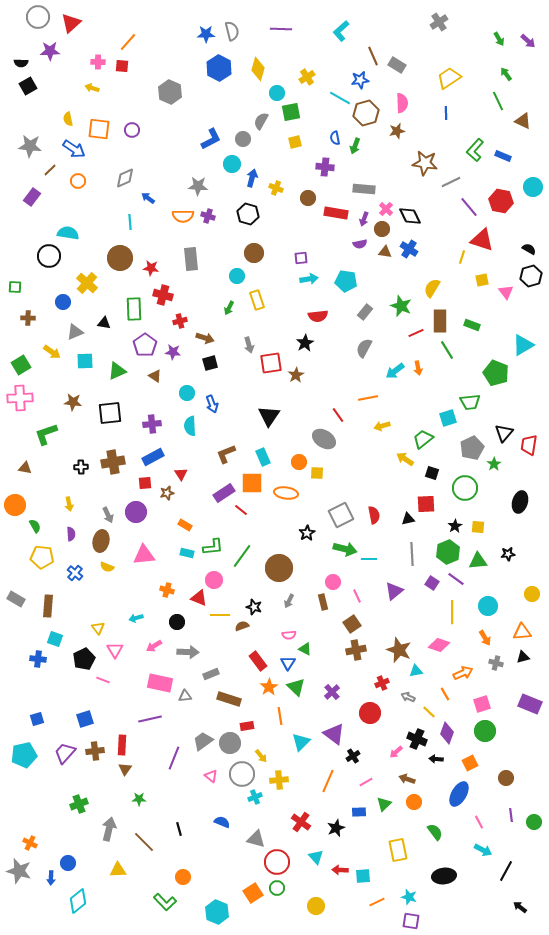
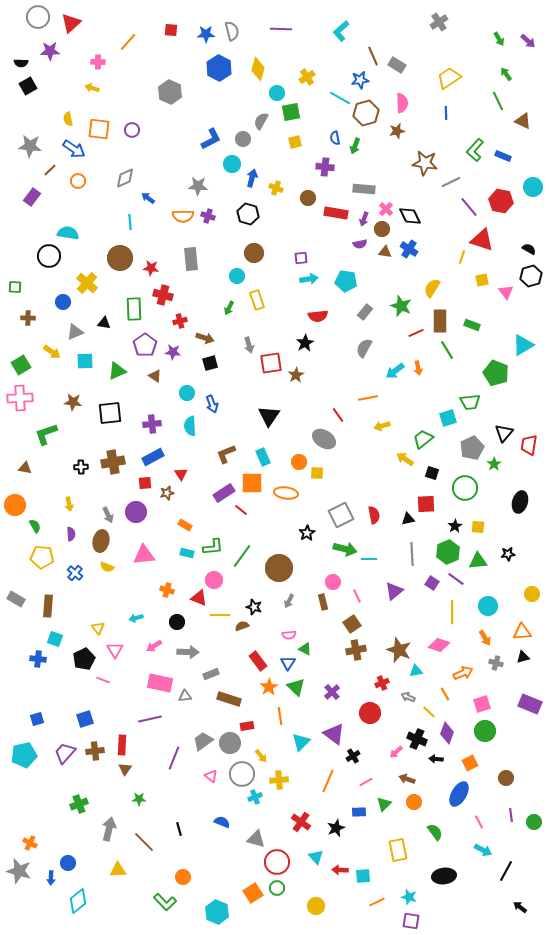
red square at (122, 66): moved 49 px right, 36 px up
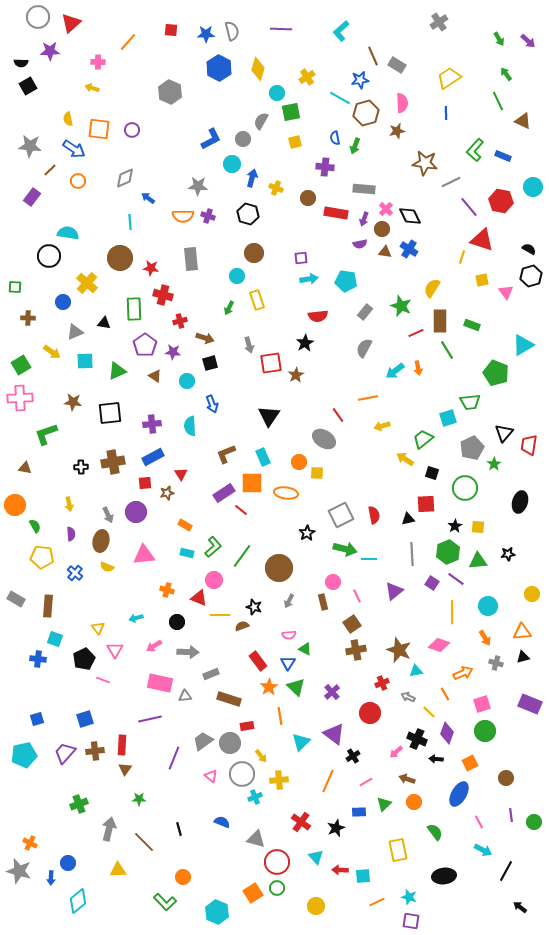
cyan circle at (187, 393): moved 12 px up
green L-shape at (213, 547): rotated 35 degrees counterclockwise
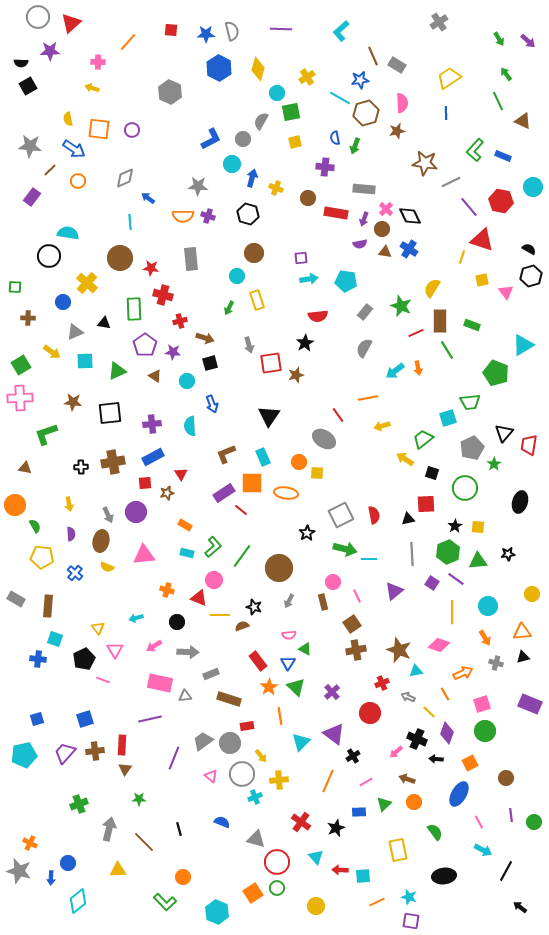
brown star at (296, 375): rotated 14 degrees clockwise
